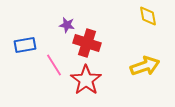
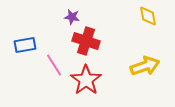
purple star: moved 5 px right, 8 px up
red cross: moved 1 px left, 2 px up
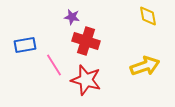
red star: rotated 20 degrees counterclockwise
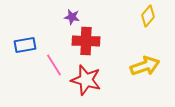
yellow diamond: rotated 50 degrees clockwise
red cross: rotated 16 degrees counterclockwise
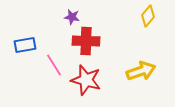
yellow arrow: moved 4 px left, 5 px down
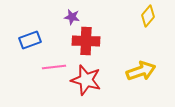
blue rectangle: moved 5 px right, 5 px up; rotated 10 degrees counterclockwise
pink line: moved 2 px down; rotated 65 degrees counterclockwise
